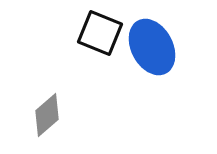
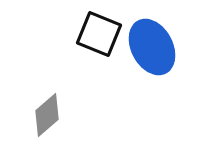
black square: moved 1 px left, 1 px down
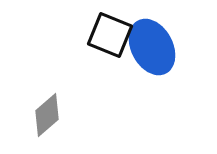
black square: moved 11 px right, 1 px down
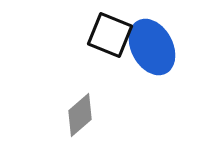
gray diamond: moved 33 px right
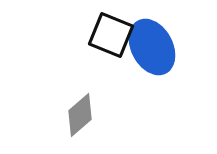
black square: moved 1 px right
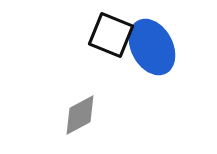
gray diamond: rotated 12 degrees clockwise
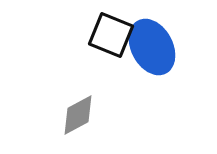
gray diamond: moved 2 px left
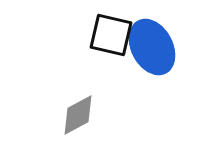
black square: rotated 9 degrees counterclockwise
